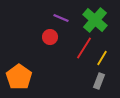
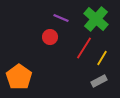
green cross: moved 1 px right, 1 px up
gray rectangle: rotated 42 degrees clockwise
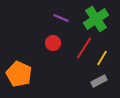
green cross: rotated 15 degrees clockwise
red circle: moved 3 px right, 6 px down
orange pentagon: moved 3 px up; rotated 10 degrees counterclockwise
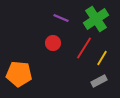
orange pentagon: rotated 20 degrees counterclockwise
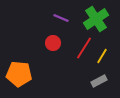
yellow line: moved 2 px up
